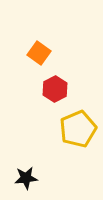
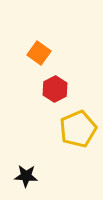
black star: moved 2 px up; rotated 10 degrees clockwise
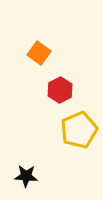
red hexagon: moved 5 px right, 1 px down
yellow pentagon: moved 1 px right, 1 px down
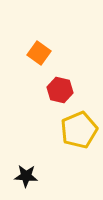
red hexagon: rotated 20 degrees counterclockwise
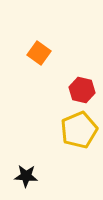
red hexagon: moved 22 px right
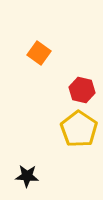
yellow pentagon: moved 1 px up; rotated 15 degrees counterclockwise
black star: moved 1 px right
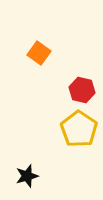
black star: rotated 20 degrees counterclockwise
